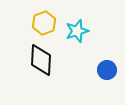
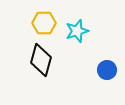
yellow hexagon: rotated 20 degrees clockwise
black diamond: rotated 12 degrees clockwise
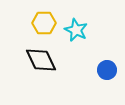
cyan star: moved 1 px left, 1 px up; rotated 30 degrees counterclockwise
black diamond: rotated 40 degrees counterclockwise
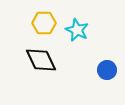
cyan star: moved 1 px right
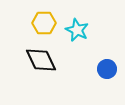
blue circle: moved 1 px up
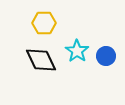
cyan star: moved 21 px down; rotated 10 degrees clockwise
blue circle: moved 1 px left, 13 px up
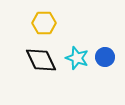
cyan star: moved 7 px down; rotated 15 degrees counterclockwise
blue circle: moved 1 px left, 1 px down
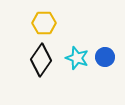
black diamond: rotated 60 degrees clockwise
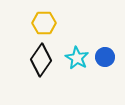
cyan star: rotated 10 degrees clockwise
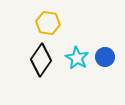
yellow hexagon: moved 4 px right; rotated 10 degrees clockwise
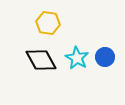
black diamond: rotated 64 degrees counterclockwise
